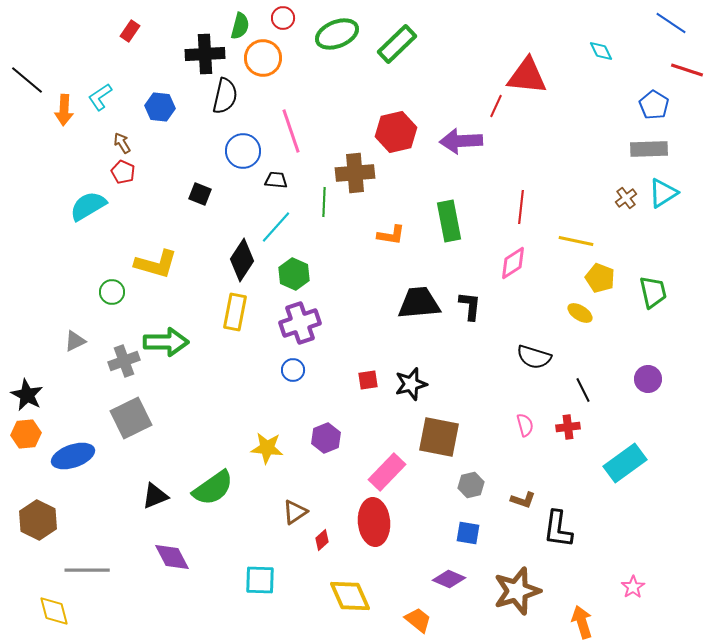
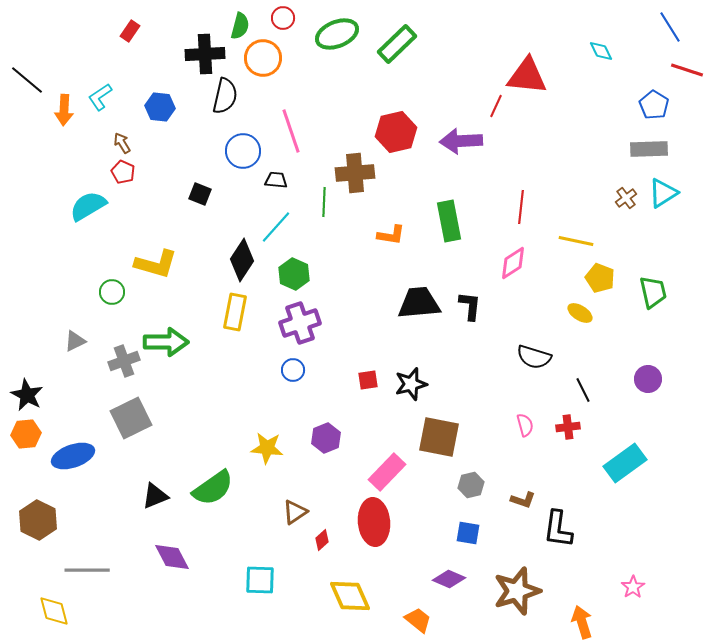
blue line at (671, 23): moved 1 px left, 4 px down; rotated 24 degrees clockwise
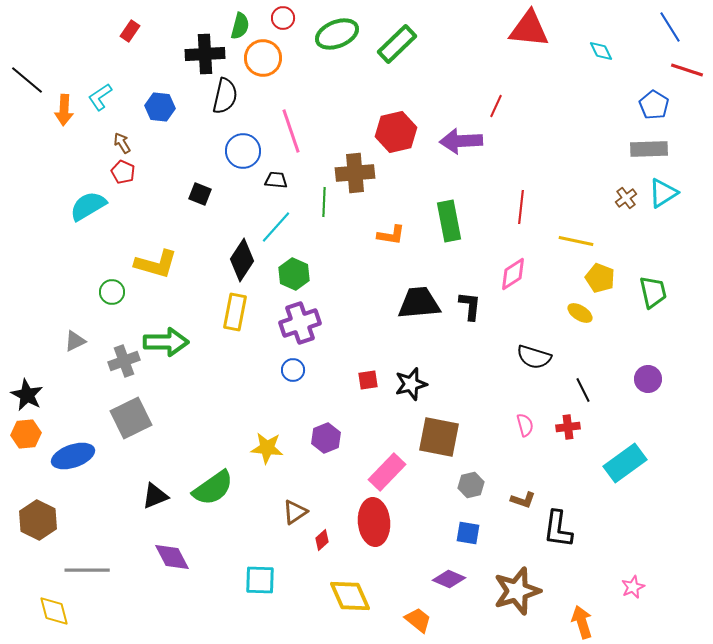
red triangle at (527, 76): moved 2 px right, 47 px up
pink diamond at (513, 263): moved 11 px down
pink star at (633, 587): rotated 10 degrees clockwise
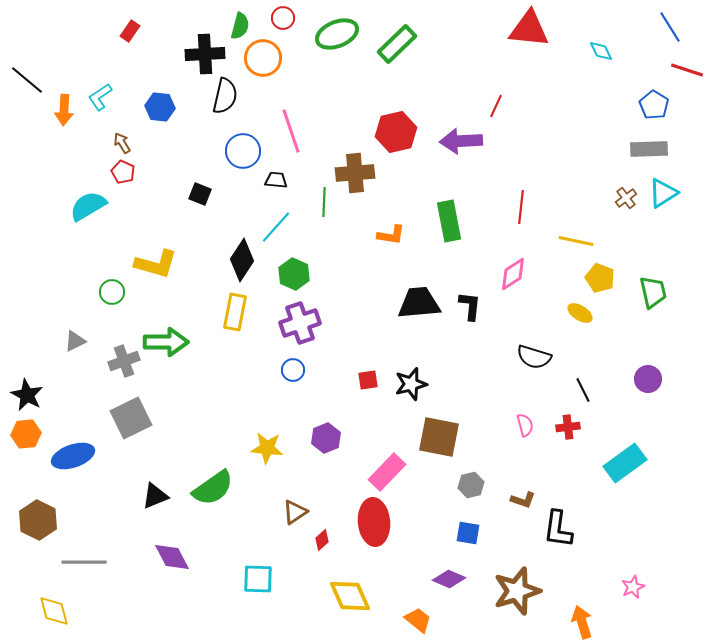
gray line at (87, 570): moved 3 px left, 8 px up
cyan square at (260, 580): moved 2 px left, 1 px up
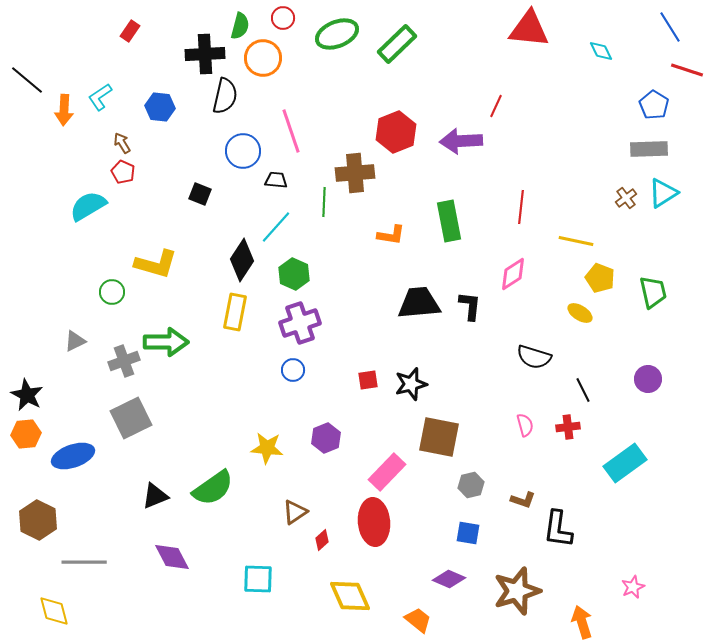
red hexagon at (396, 132): rotated 9 degrees counterclockwise
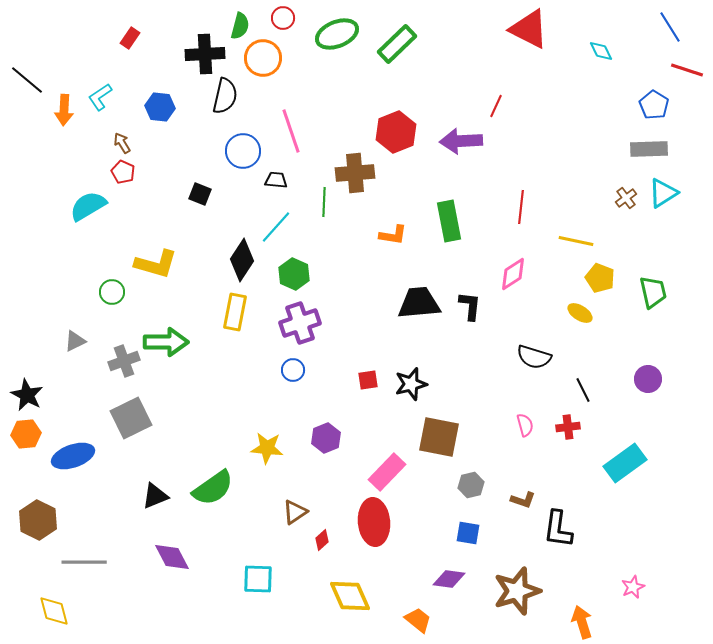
red triangle at (529, 29): rotated 21 degrees clockwise
red rectangle at (130, 31): moved 7 px down
orange L-shape at (391, 235): moved 2 px right
purple diamond at (449, 579): rotated 16 degrees counterclockwise
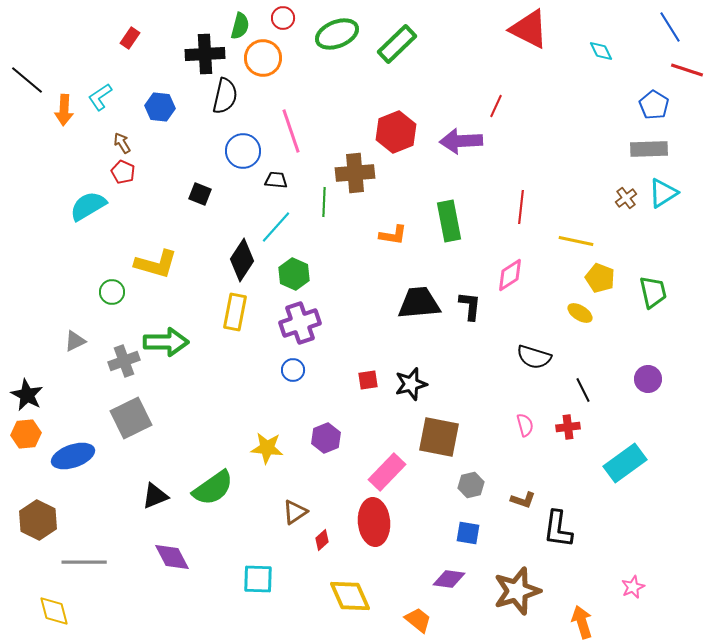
pink diamond at (513, 274): moved 3 px left, 1 px down
